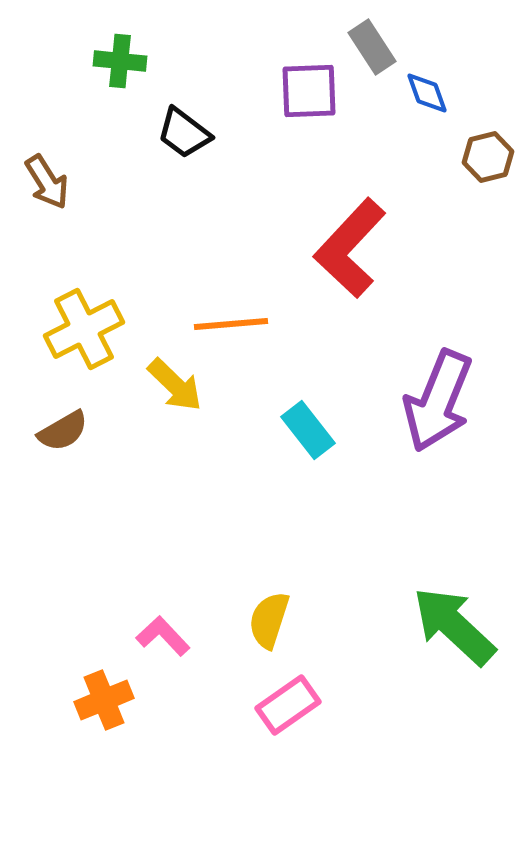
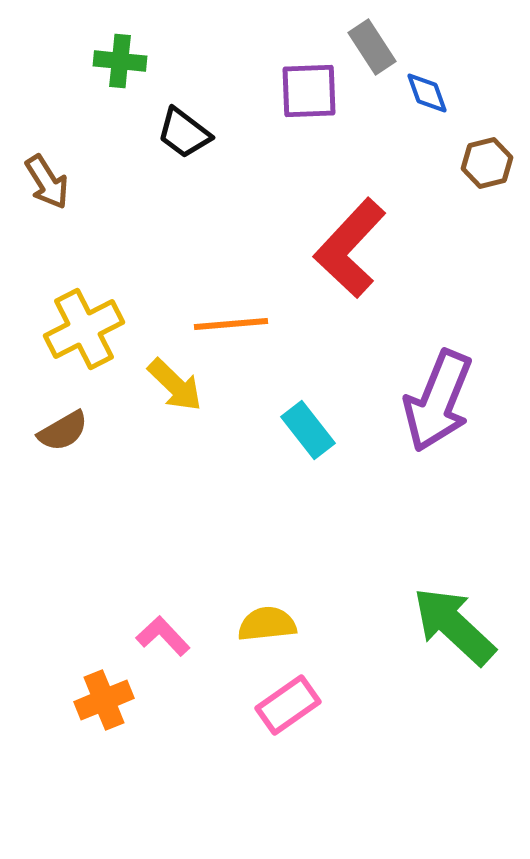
brown hexagon: moved 1 px left, 6 px down
yellow semicircle: moved 2 px left, 4 px down; rotated 66 degrees clockwise
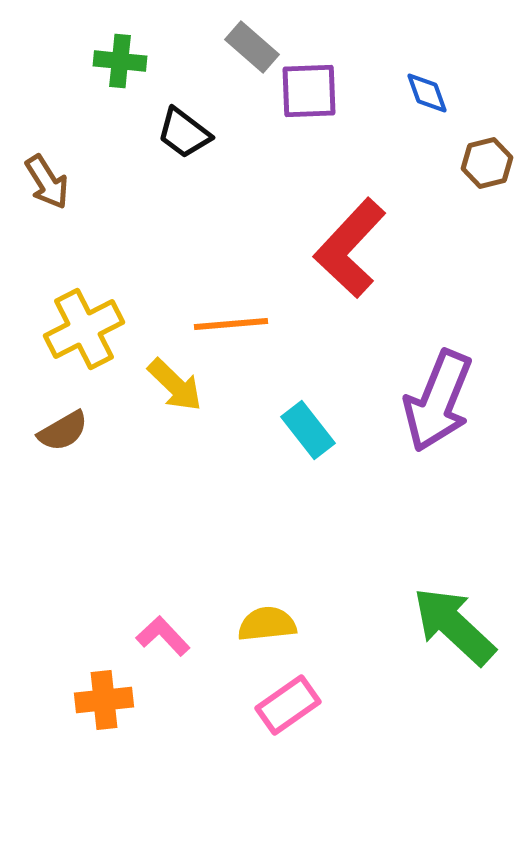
gray rectangle: moved 120 px left; rotated 16 degrees counterclockwise
orange cross: rotated 16 degrees clockwise
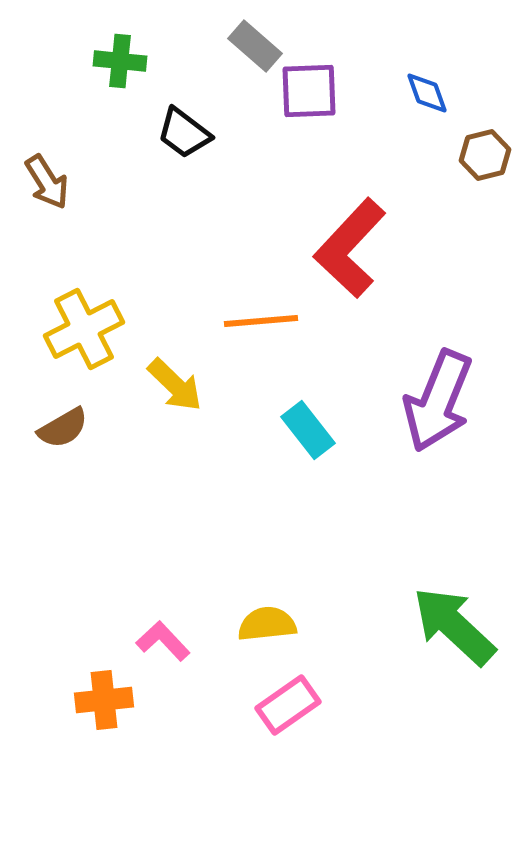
gray rectangle: moved 3 px right, 1 px up
brown hexagon: moved 2 px left, 8 px up
orange line: moved 30 px right, 3 px up
brown semicircle: moved 3 px up
pink L-shape: moved 5 px down
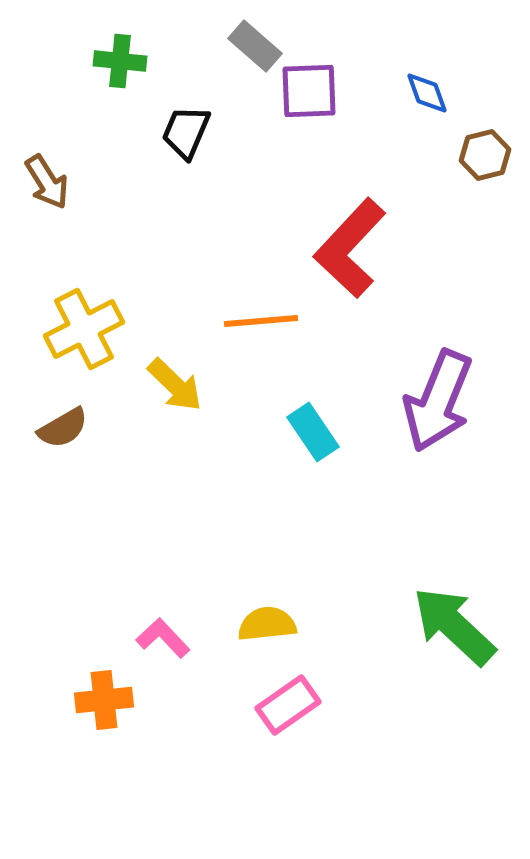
black trapezoid: moved 2 px right, 1 px up; rotated 76 degrees clockwise
cyan rectangle: moved 5 px right, 2 px down; rotated 4 degrees clockwise
pink L-shape: moved 3 px up
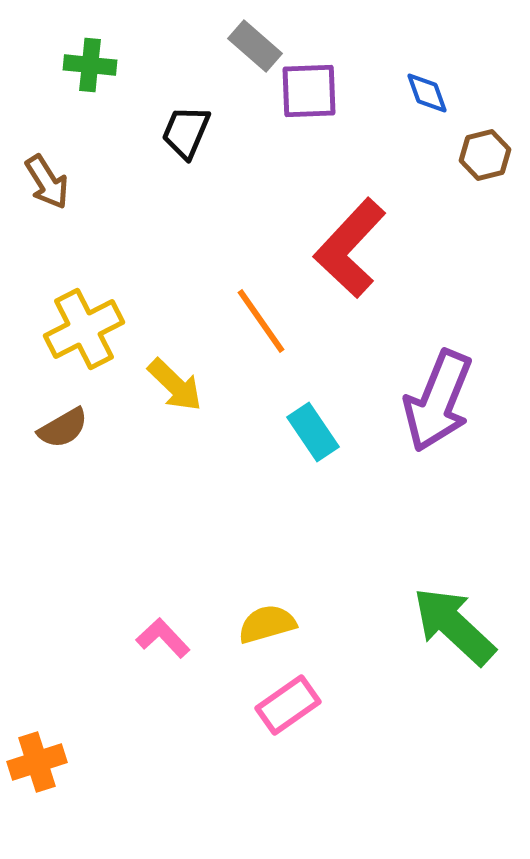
green cross: moved 30 px left, 4 px down
orange line: rotated 60 degrees clockwise
yellow semicircle: rotated 10 degrees counterclockwise
orange cross: moved 67 px left, 62 px down; rotated 12 degrees counterclockwise
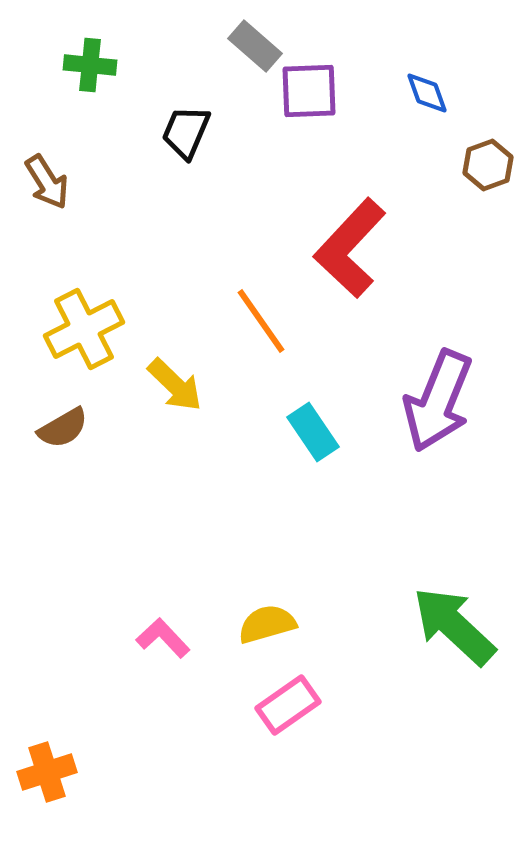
brown hexagon: moved 3 px right, 10 px down; rotated 6 degrees counterclockwise
orange cross: moved 10 px right, 10 px down
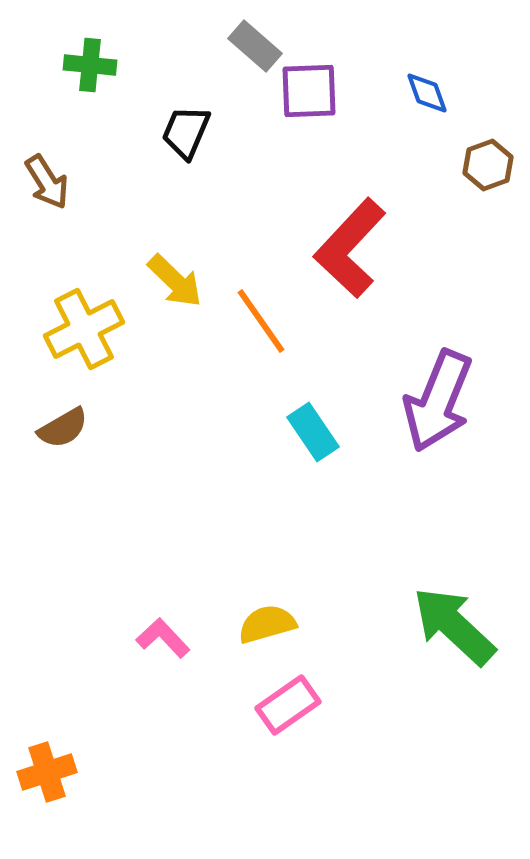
yellow arrow: moved 104 px up
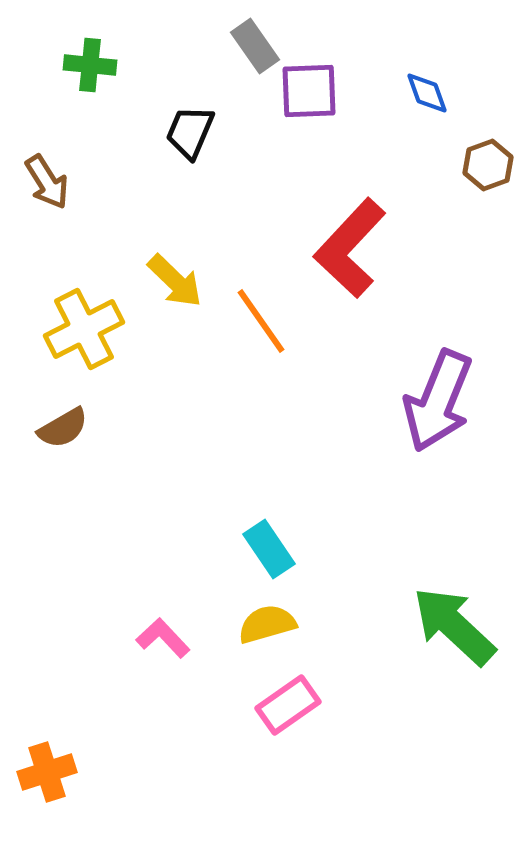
gray rectangle: rotated 14 degrees clockwise
black trapezoid: moved 4 px right
cyan rectangle: moved 44 px left, 117 px down
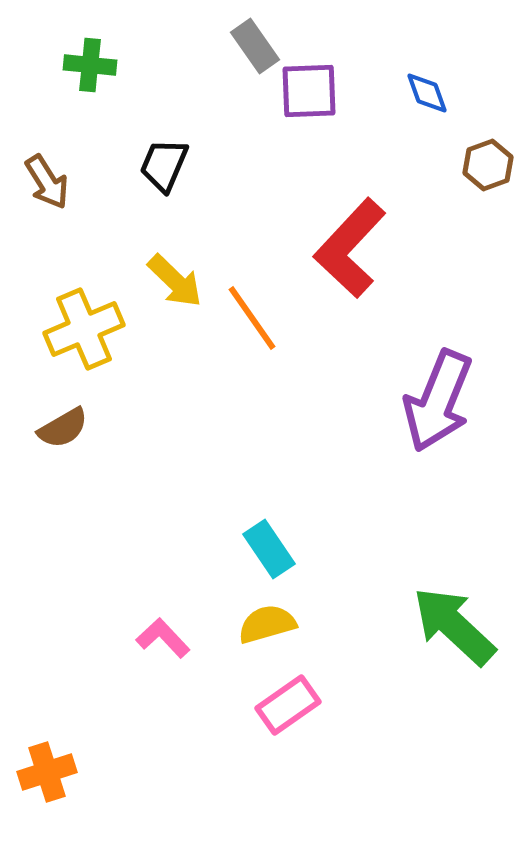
black trapezoid: moved 26 px left, 33 px down
orange line: moved 9 px left, 3 px up
yellow cross: rotated 4 degrees clockwise
